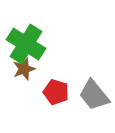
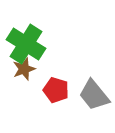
red pentagon: moved 2 px up
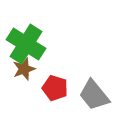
red pentagon: moved 1 px left, 2 px up
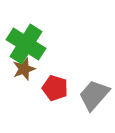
gray trapezoid: rotated 80 degrees clockwise
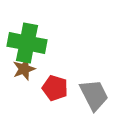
green cross: moved 1 px right, 1 px up; rotated 21 degrees counterclockwise
gray trapezoid: rotated 112 degrees clockwise
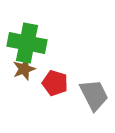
red pentagon: moved 5 px up
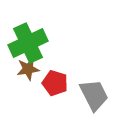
green cross: moved 1 px right; rotated 36 degrees counterclockwise
brown star: moved 4 px right; rotated 10 degrees clockwise
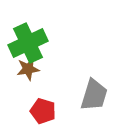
red pentagon: moved 12 px left, 28 px down
gray trapezoid: rotated 44 degrees clockwise
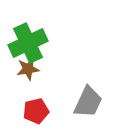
gray trapezoid: moved 6 px left, 7 px down; rotated 8 degrees clockwise
red pentagon: moved 7 px left; rotated 30 degrees counterclockwise
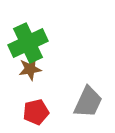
brown star: moved 2 px right
red pentagon: moved 1 px down
